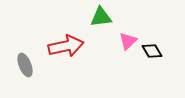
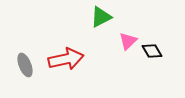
green triangle: rotated 20 degrees counterclockwise
red arrow: moved 13 px down
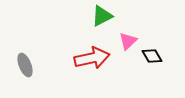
green triangle: moved 1 px right, 1 px up
black diamond: moved 5 px down
red arrow: moved 26 px right, 1 px up
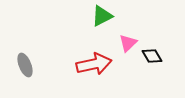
pink triangle: moved 2 px down
red arrow: moved 2 px right, 6 px down
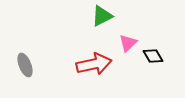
black diamond: moved 1 px right
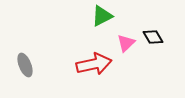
pink triangle: moved 2 px left
black diamond: moved 19 px up
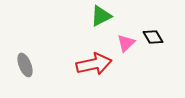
green triangle: moved 1 px left
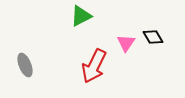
green triangle: moved 20 px left
pink triangle: rotated 12 degrees counterclockwise
red arrow: moved 2 px down; rotated 128 degrees clockwise
